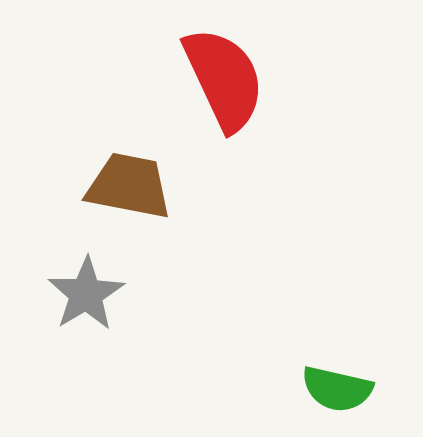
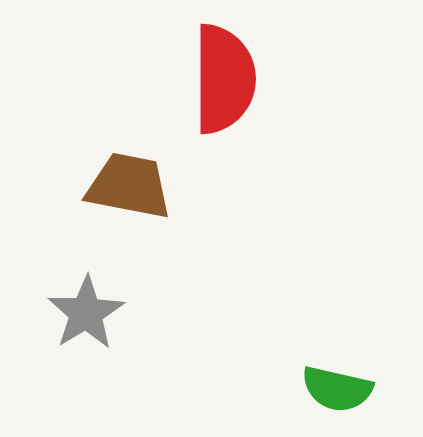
red semicircle: rotated 25 degrees clockwise
gray star: moved 19 px down
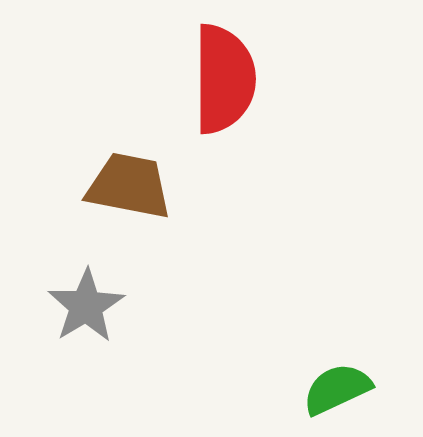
gray star: moved 7 px up
green semicircle: rotated 142 degrees clockwise
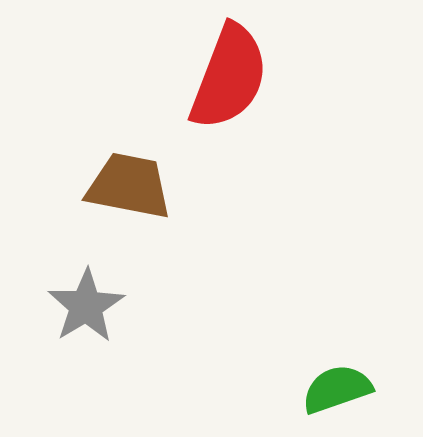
red semicircle: moved 5 px right, 2 px up; rotated 21 degrees clockwise
green semicircle: rotated 6 degrees clockwise
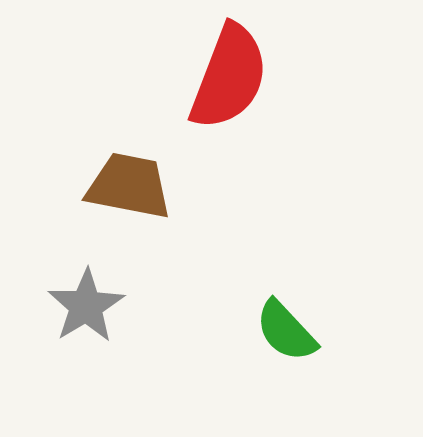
green semicircle: moved 51 px left, 58 px up; rotated 114 degrees counterclockwise
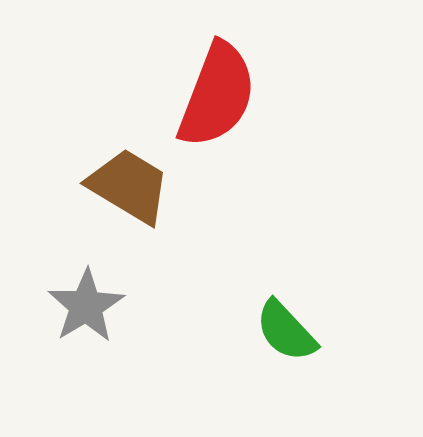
red semicircle: moved 12 px left, 18 px down
brown trapezoid: rotated 20 degrees clockwise
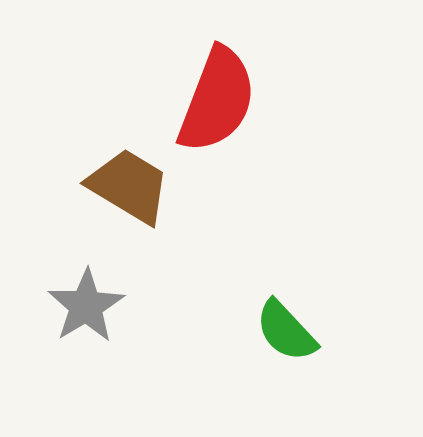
red semicircle: moved 5 px down
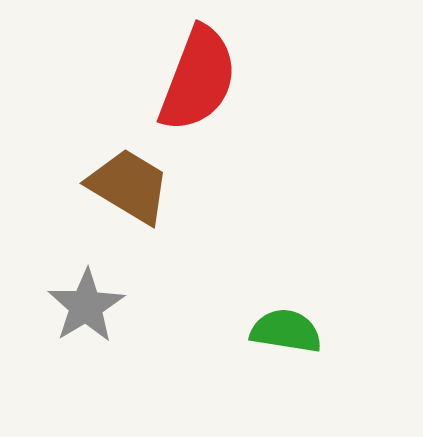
red semicircle: moved 19 px left, 21 px up
green semicircle: rotated 142 degrees clockwise
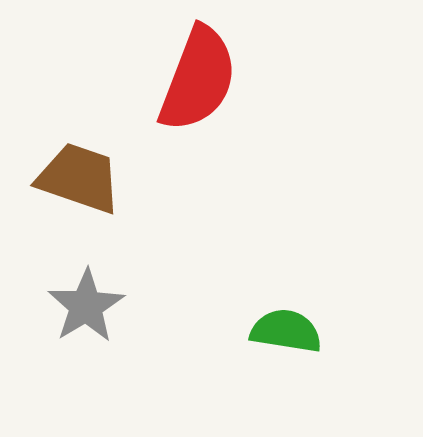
brown trapezoid: moved 50 px left, 8 px up; rotated 12 degrees counterclockwise
